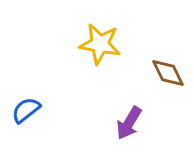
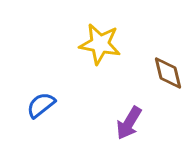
brown diamond: rotated 12 degrees clockwise
blue semicircle: moved 15 px right, 5 px up
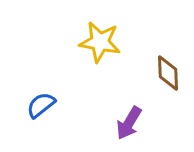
yellow star: moved 2 px up
brown diamond: rotated 12 degrees clockwise
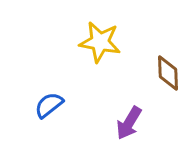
blue semicircle: moved 8 px right
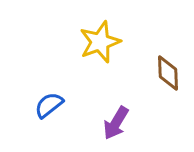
yellow star: rotated 30 degrees counterclockwise
purple arrow: moved 13 px left
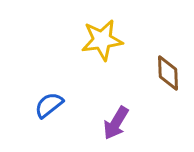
yellow star: moved 2 px right, 2 px up; rotated 12 degrees clockwise
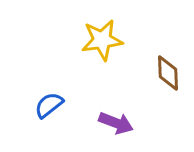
purple arrow: rotated 100 degrees counterclockwise
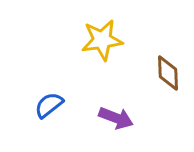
purple arrow: moved 5 px up
